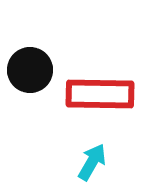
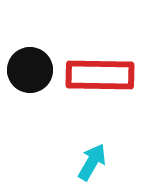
red rectangle: moved 19 px up
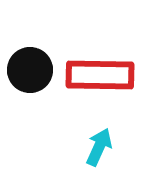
cyan arrow: moved 7 px right, 15 px up; rotated 6 degrees counterclockwise
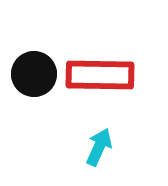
black circle: moved 4 px right, 4 px down
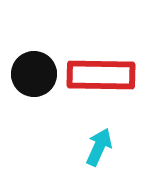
red rectangle: moved 1 px right
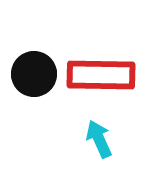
cyan arrow: moved 8 px up; rotated 48 degrees counterclockwise
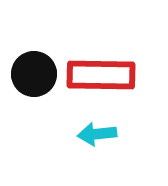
cyan arrow: moved 2 px left, 5 px up; rotated 72 degrees counterclockwise
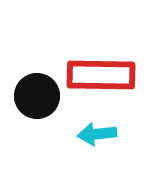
black circle: moved 3 px right, 22 px down
